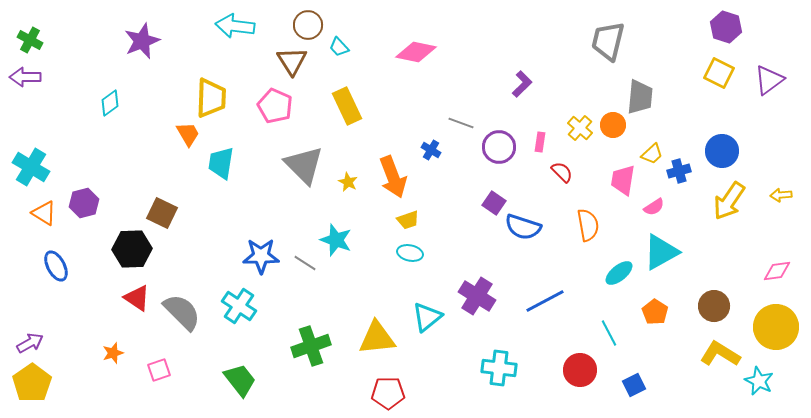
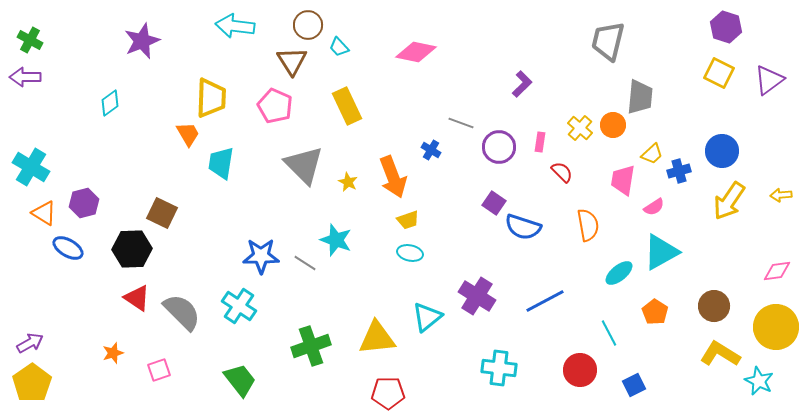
blue ellipse at (56, 266): moved 12 px right, 18 px up; rotated 32 degrees counterclockwise
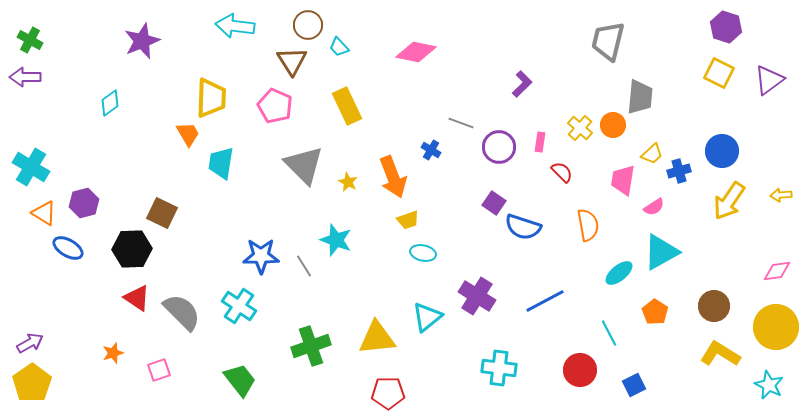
cyan ellipse at (410, 253): moved 13 px right
gray line at (305, 263): moved 1 px left, 3 px down; rotated 25 degrees clockwise
cyan star at (759, 381): moved 10 px right, 4 px down
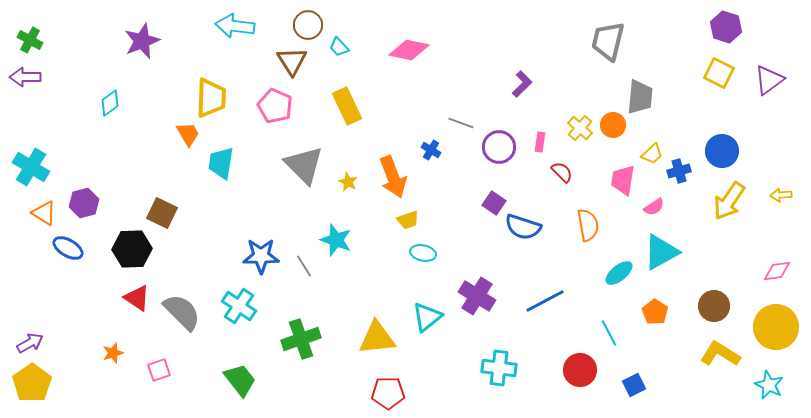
pink diamond at (416, 52): moved 7 px left, 2 px up
green cross at (311, 346): moved 10 px left, 7 px up
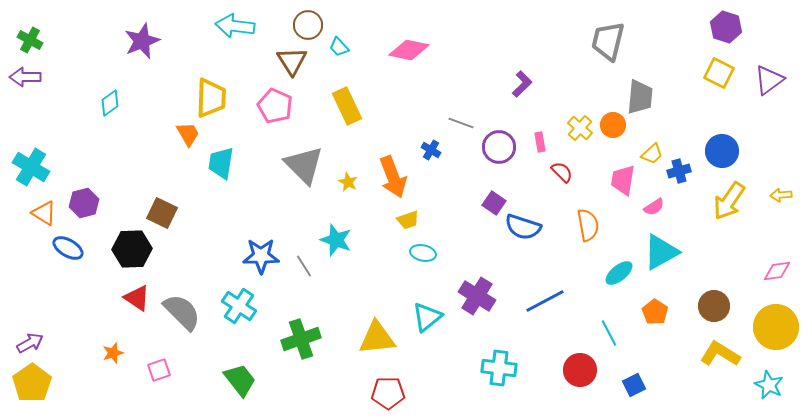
pink rectangle at (540, 142): rotated 18 degrees counterclockwise
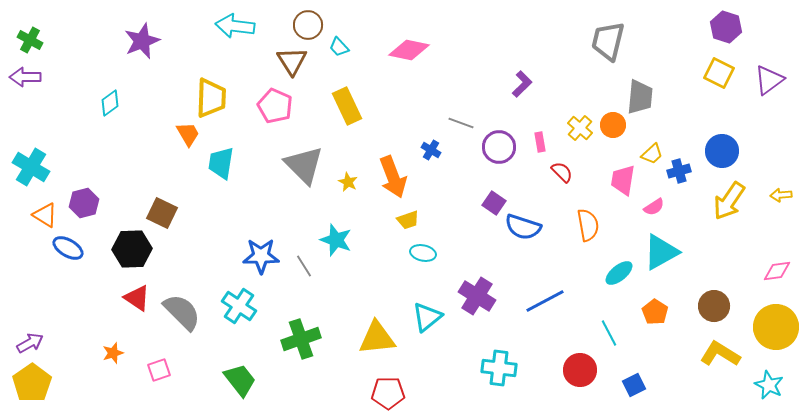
orange triangle at (44, 213): moved 1 px right, 2 px down
